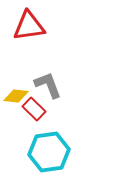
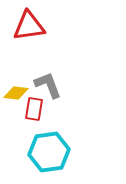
yellow diamond: moved 3 px up
red rectangle: rotated 55 degrees clockwise
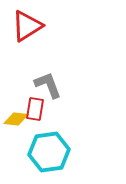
red triangle: moved 2 px left; rotated 24 degrees counterclockwise
yellow diamond: moved 26 px down
red rectangle: moved 1 px right
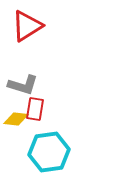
gray L-shape: moved 25 px left; rotated 128 degrees clockwise
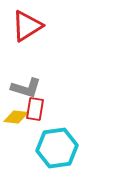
gray L-shape: moved 3 px right, 3 px down
yellow diamond: moved 2 px up
cyan hexagon: moved 8 px right, 4 px up
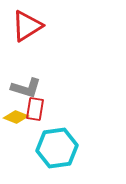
yellow diamond: rotated 15 degrees clockwise
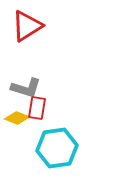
red rectangle: moved 2 px right, 1 px up
yellow diamond: moved 1 px right, 1 px down
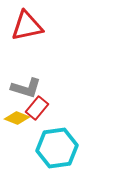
red triangle: rotated 20 degrees clockwise
red rectangle: rotated 30 degrees clockwise
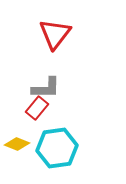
red triangle: moved 28 px right, 8 px down; rotated 40 degrees counterclockwise
gray L-shape: moved 20 px right; rotated 16 degrees counterclockwise
yellow diamond: moved 26 px down
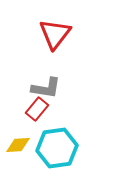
gray L-shape: rotated 8 degrees clockwise
red rectangle: moved 1 px down
yellow diamond: moved 1 px right, 1 px down; rotated 25 degrees counterclockwise
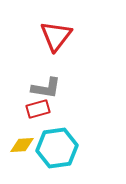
red triangle: moved 1 px right, 2 px down
red rectangle: moved 1 px right; rotated 35 degrees clockwise
yellow diamond: moved 4 px right
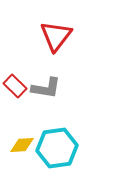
red rectangle: moved 23 px left, 23 px up; rotated 60 degrees clockwise
